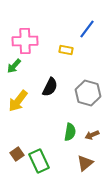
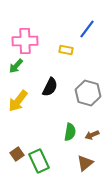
green arrow: moved 2 px right
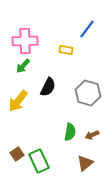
green arrow: moved 7 px right
black semicircle: moved 2 px left
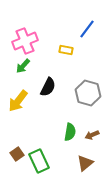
pink cross: rotated 20 degrees counterclockwise
